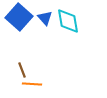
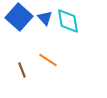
orange line: moved 16 px right, 24 px up; rotated 30 degrees clockwise
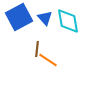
blue square: rotated 20 degrees clockwise
brown line: moved 15 px right, 21 px up; rotated 28 degrees clockwise
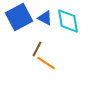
blue triangle: rotated 21 degrees counterclockwise
brown line: rotated 21 degrees clockwise
orange line: moved 2 px left, 3 px down
